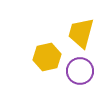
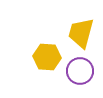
yellow hexagon: rotated 16 degrees clockwise
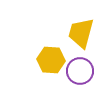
yellow hexagon: moved 4 px right, 3 px down
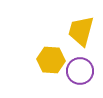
yellow trapezoid: moved 2 px up
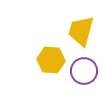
purple circle: moved 4 px right
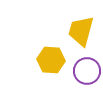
purple circle: moved 3 px right
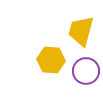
purple circle: moved 1 px left
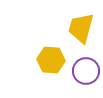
yellow trapezoid: moved 3 px up
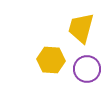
purple circle: moved 1 px right, 2 px up
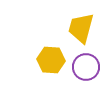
purple circle: moved 1 px left, 2 px up
